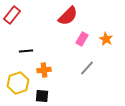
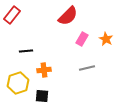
gray line: rotated 35 degrees clockwise
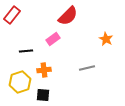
pink rectangle: moved 29 px left; rotated 24 degrees clockwise
yellow hexagon: moved 2 px right, 1 px up
black square: moved 1 px right, 1 px up
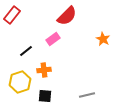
red semicircle: moved 1 px left
orange star: moved 3 px left
black line: rotated 32 degrees counterclockwise
gray line: moved 27 px down
black square: moved 2 px right, 1 px down
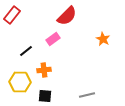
yellow hexagon: rotated 20 degrees clockwise
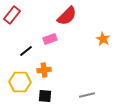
pink rectangle: moved 3 px left; rotated 16 degrees clockwise
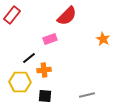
black line: moved 3 px right, 7 px down
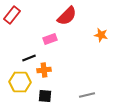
orange star: moved 2 px left, 4 px up; rotated 16 degrees counterclockwise
black line: rotated 16 degrees clockwise
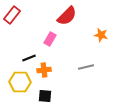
pink rectangle: rotated 40 degrees counterclockwise
gray line: moved 1 px left, 28 px up
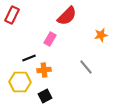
red rectangle: rotated 12 degrees counterclockwise
orange star: rotated 24 degrees counterclockwise
gray line: rotated 63 degrees clockwise
black square: rotated 32 degrees counterclockwise
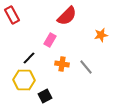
red rectangle: rotated 54 degrees counterclockwise
pink rectangle: moved 1 px down
black line: rotated 24 degrees counterclockwise
orange cross: moved 18 px right, 6 px up; rotated 16 degrees clockwise
yellow hexagon: moved 4 px right, 2 px up
